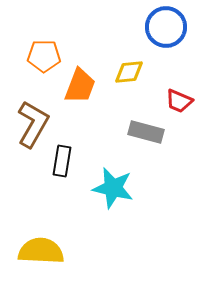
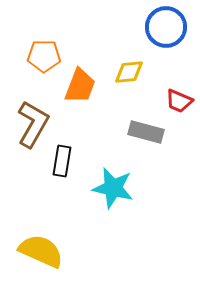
yellow semicircle: rotated 21 degrees clockwise
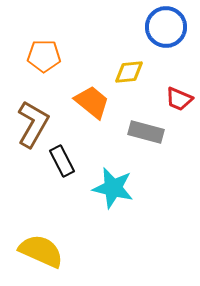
orange trapezoid: moved 12 px right, 16 px down; rotated 72 degrees counterclockwise
red trapezoid: moved 2 px up
black rectangle: rotated 36 degrees counterclockwise
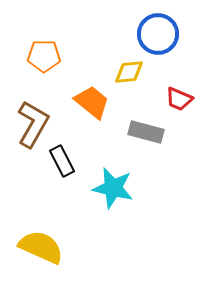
blue circle: moved 8 px left, 7 px down
yellow semicircle: moved 4 px up
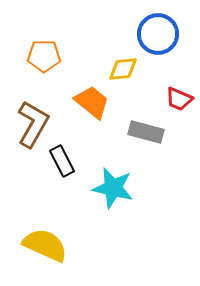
yellow diamond: moved 6 px left, 3 px up
yellow semicircle: moved 4 px right, 2 px up
